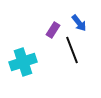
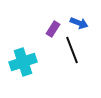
blue arrow: rotated 30 degrees counterclockwise
purple rectangle: moved 1 px up
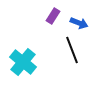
purple rectangle: moved 13 px up
cyan cross: rotated 32 degrees counterclockwise
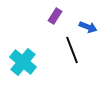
purple rectangle: moved 2 px right
blue arrow: moved 9 px right, 4 px down
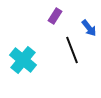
blue arrow: moved 1 px right, 1 px down; rotated 30 degrees clockwise
cyan cross: moved 2 px up
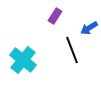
blue arrow: rotated 96 degrees clockwise
